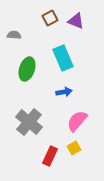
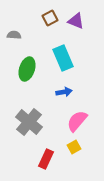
yellow square: moved 1 px up
red rectangle: moved 4 px left, 3 px down
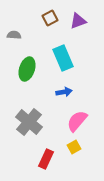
purple triangle: moved 2 px right; rotated 42 degrees counterclockwise
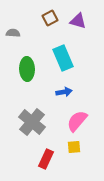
purple triangle: rotated 36 degrees clockwise
gray semicircle: moved 1 px left, 2 px up
green ellipse: rotated 20 degrees counterclockwise
gray cross: moved 3 px right
yellow square: rotated 24 degrees clockwise
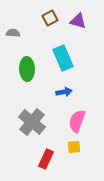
pink semicircle: rotated 20 degrees counterclockwise
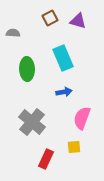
pink semicircle: moved 5 px right, 3 px up
